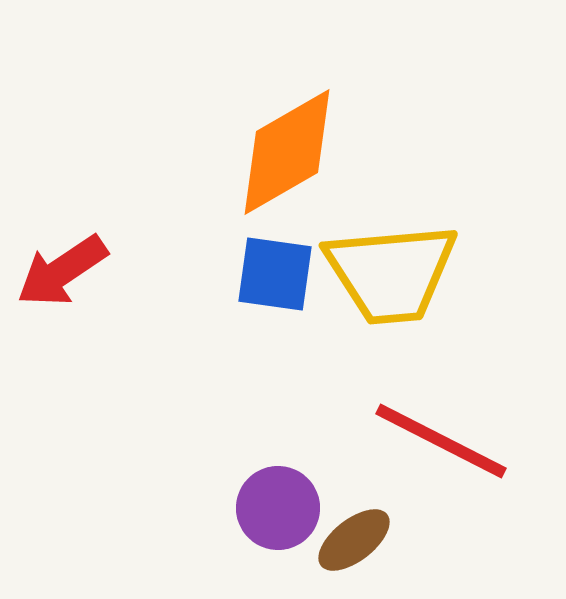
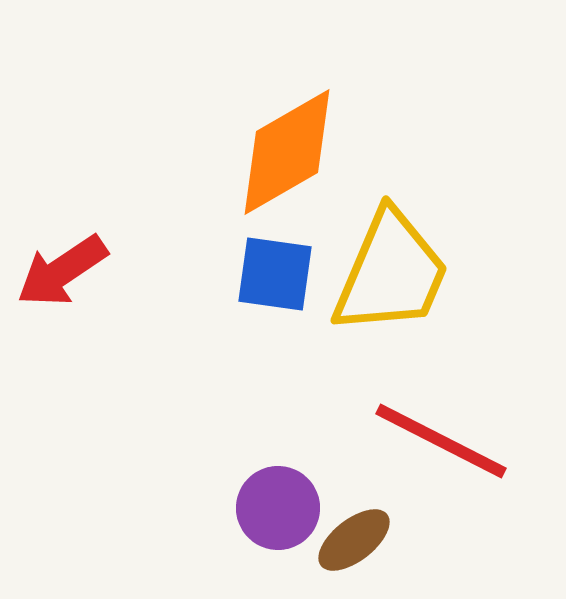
yellow trapezoid: rotated 62 degrees counterclockwise
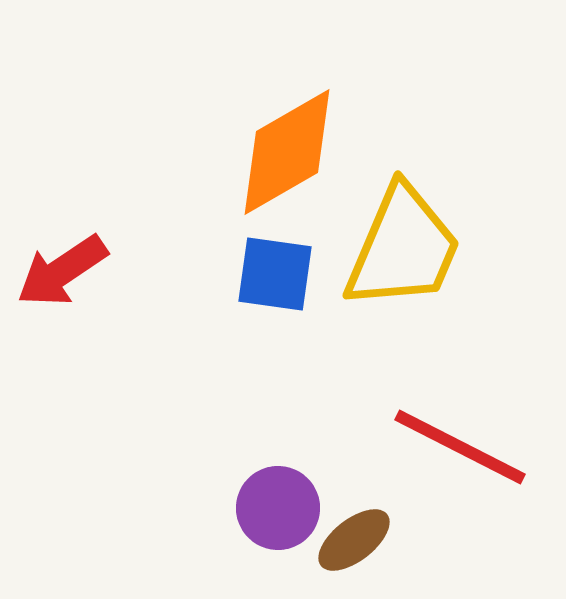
yellow trapezoid: moved 12 px right, 25 px up
red line: moved 19 px right, 6 px down
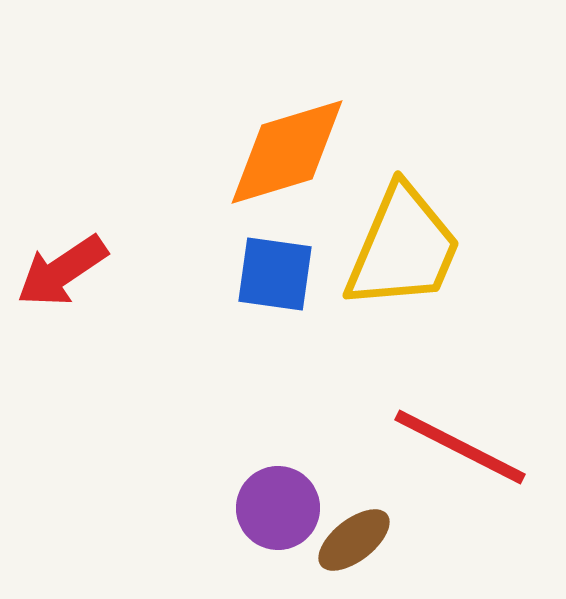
orange diamond: rotated 13 degrees clockwise
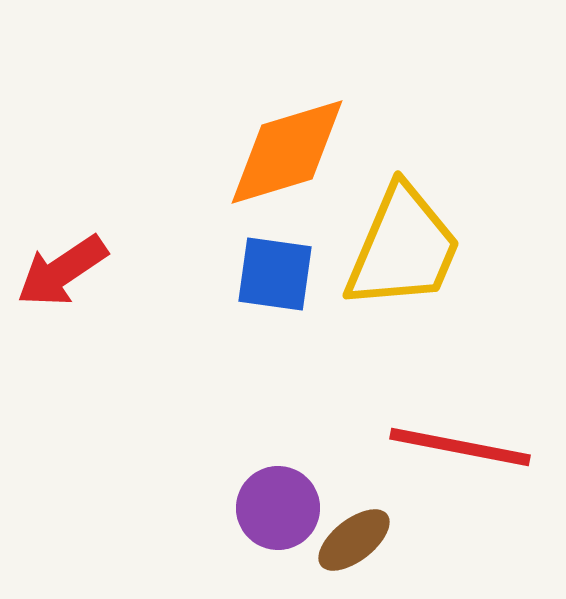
red line: rotated 16 degrees counterclockwise
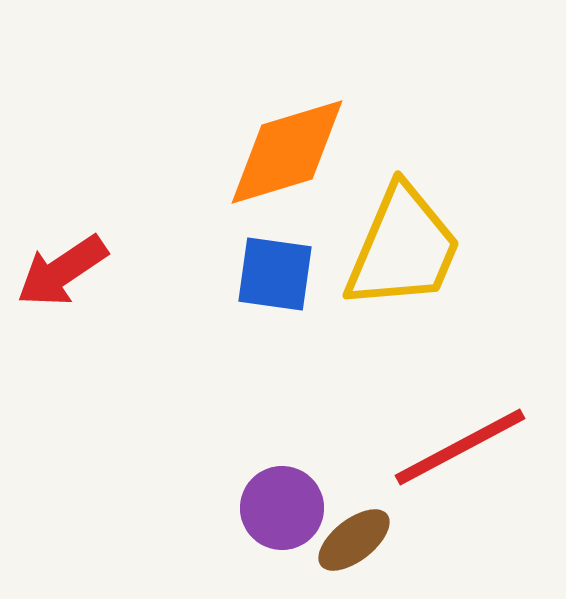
red line: rotated 39 degrees counterclockwise
purple circle: moved 4 px right
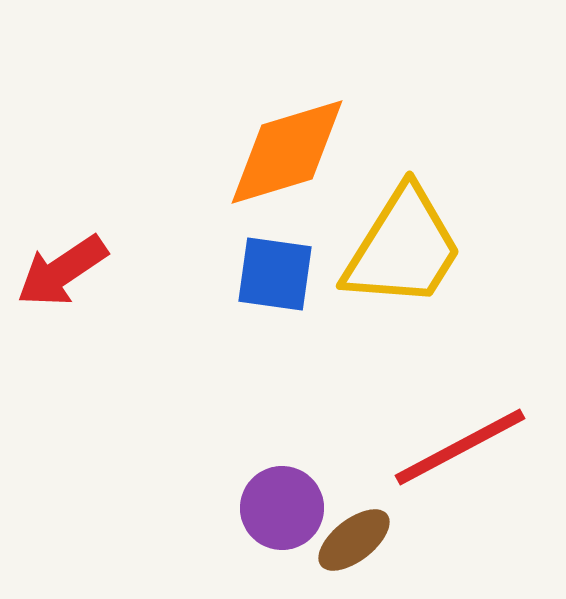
yellow trapezoid: rotated 9 degrees clockwise
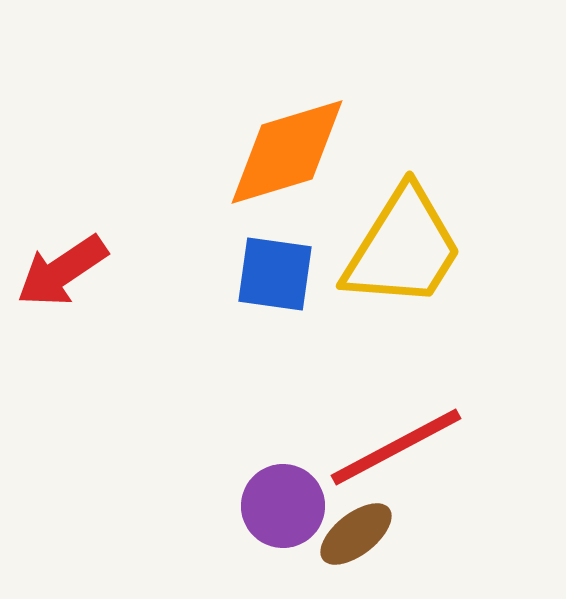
red line: moved 64 px left
purple circle: moved 1 px right, 2 px up
brown ellipse: moved 2 px right, 6 px up
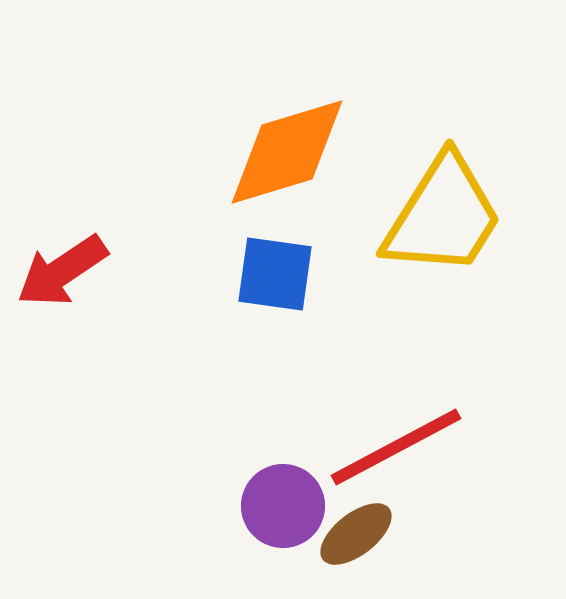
yellow trapezoid: moved 40 px right, 32 px up
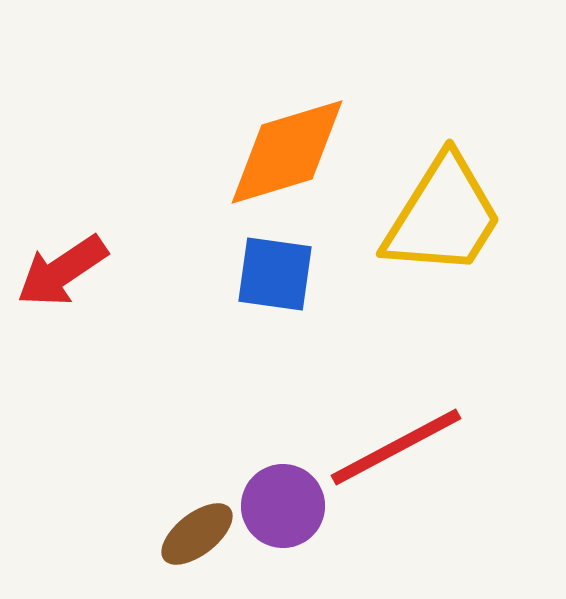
brown ellipse: moved 159 px left
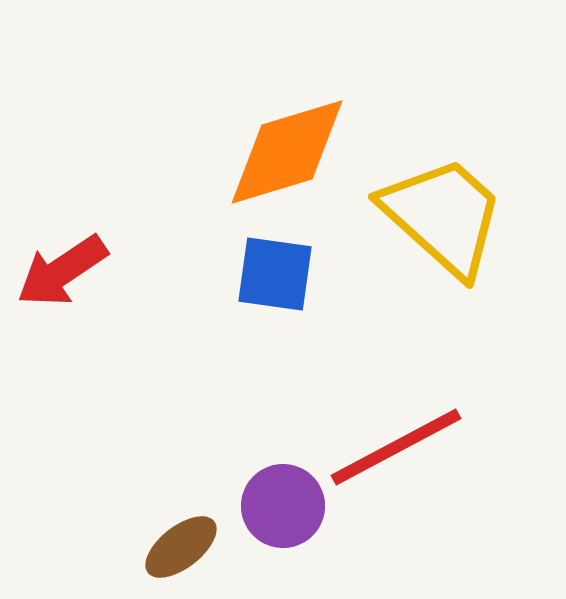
yellow trapezoid: rotated 80 degrees counterclockwise
brown ellipse: moved 16 px left, 13 px down
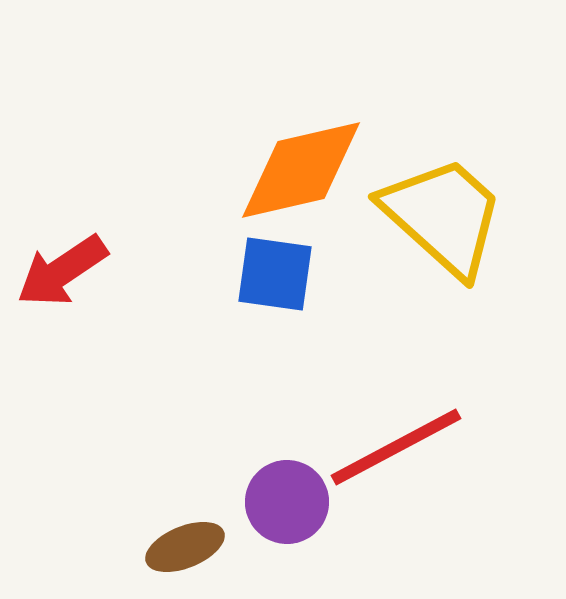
orange diamond: moved 14 px right, 18 px down; rotated 4 degrees clockwise
purple circle: moved 4 px right, 4 px up
brown ellipse: moved 4 px right; rotated 16 degrees clockwise
